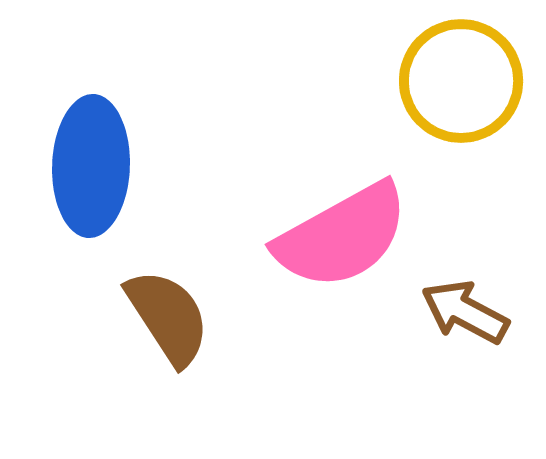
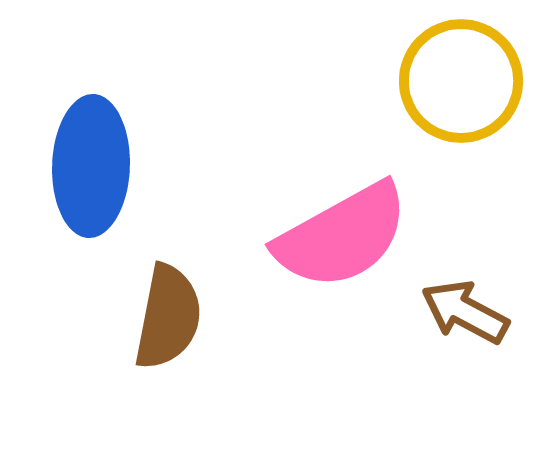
brown semicircle: rotated 44 degrees clockwise
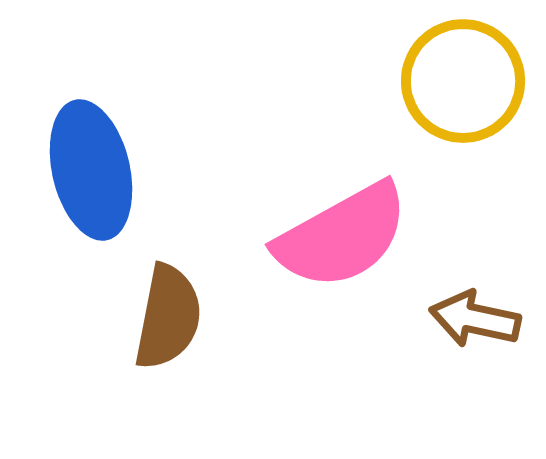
yellow circle: moved 2 px right
blue ellipse: moved 4 px down; rotated 15 degrees counterclockwise
brown arrow: moved 10 px right, 7 px down; rotated 16 degrees counterclockwise
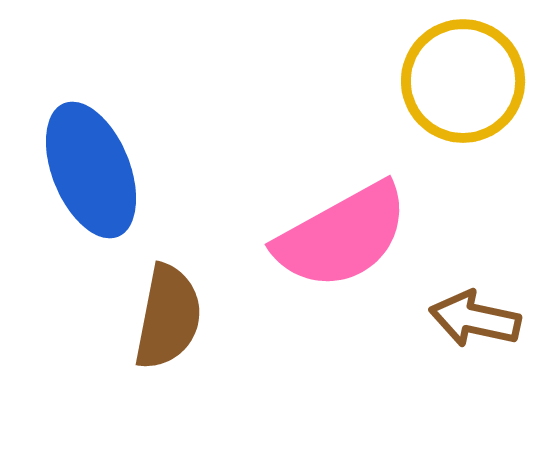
blue ellipse: rotated 9 degrees counterclockwise
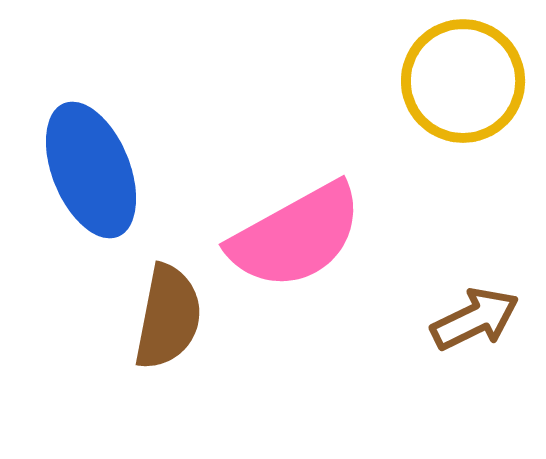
pink semicircle: moved 46 px left
brown arrow: rotated 142 degrees clockwise
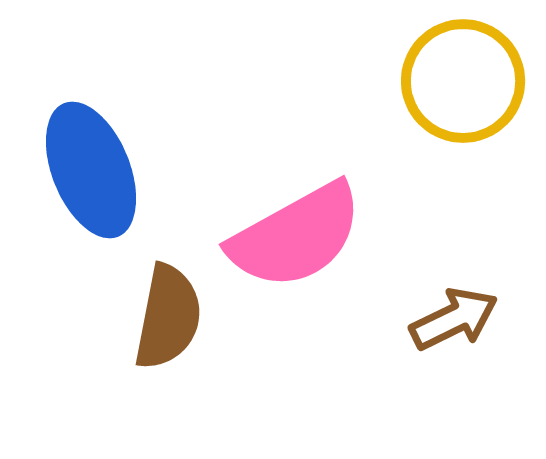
brown arrow: moved 21 px left
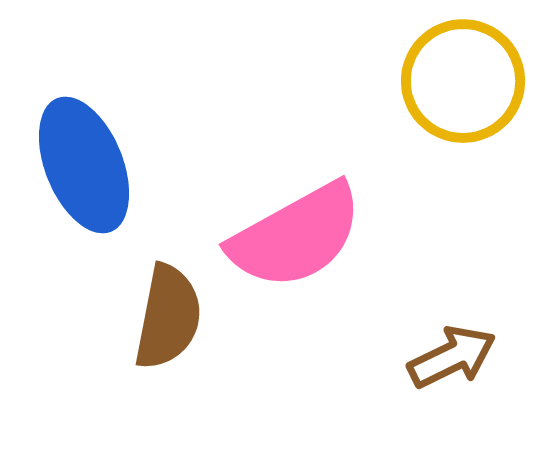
blue ellipse: moved 7 px left, 5 px up
brown arrow: moved 2 px left, 38 px down
